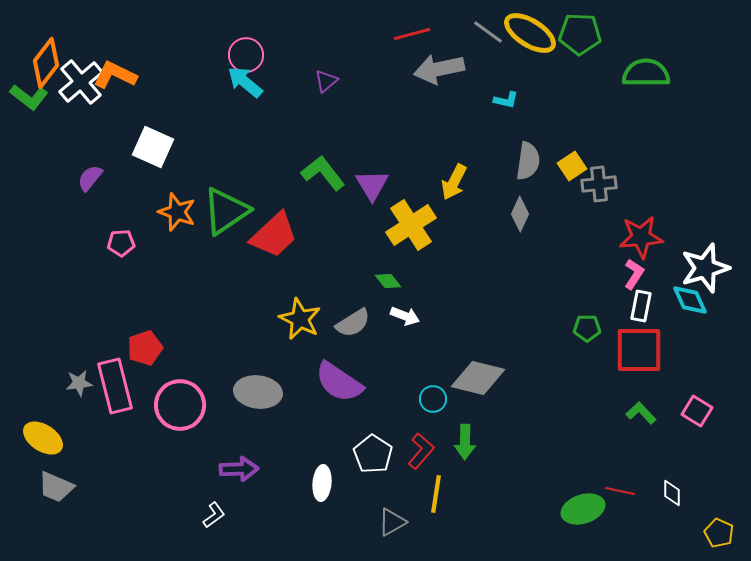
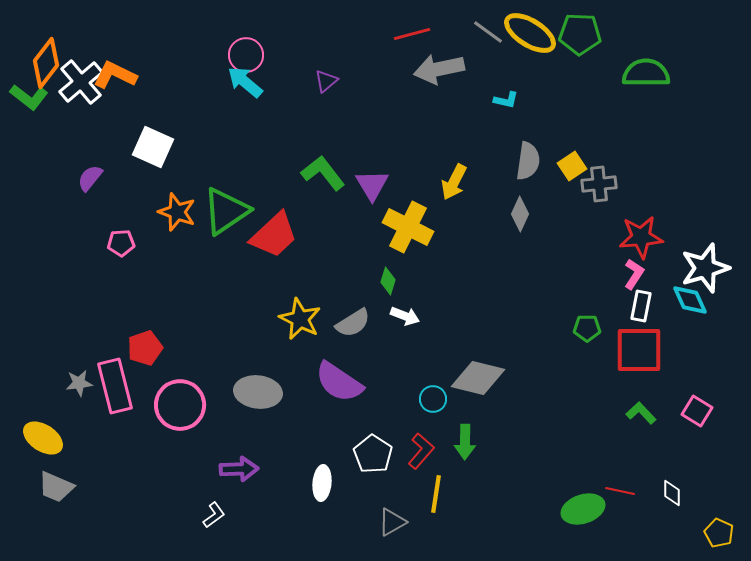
yellow cross at (411, 225): moved 3 px left, 2 px down; rotated 30 degrees counterclockwise
green diamond at (388, 281): rotated 56 degrees clockwise
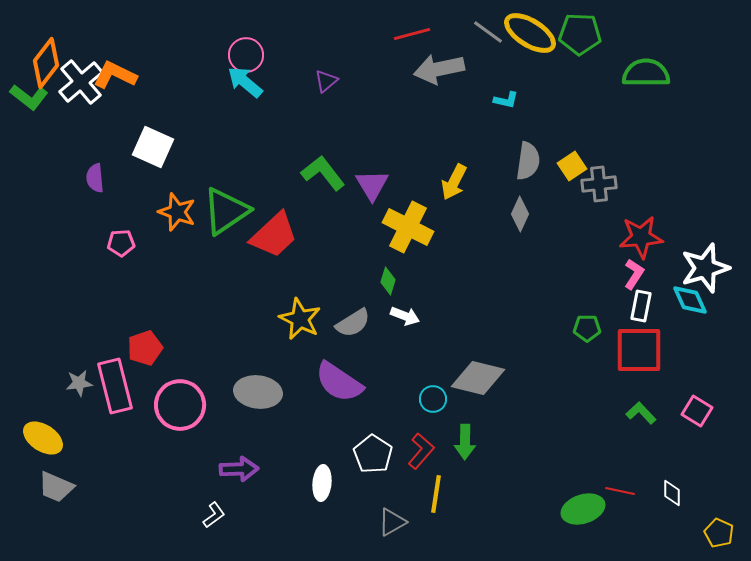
purple semicircle at (90, 178): moved 5 px right; rotated 44 degrees counterclockwise
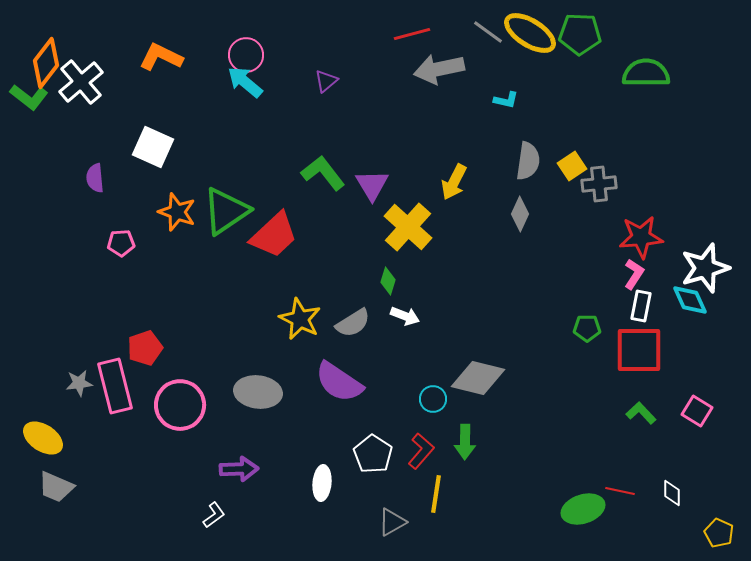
orange L-shape at (115, 75): moved 46 px right, 18 px up
yellow cross at (408, 227): rotated 15 degrees clockwise
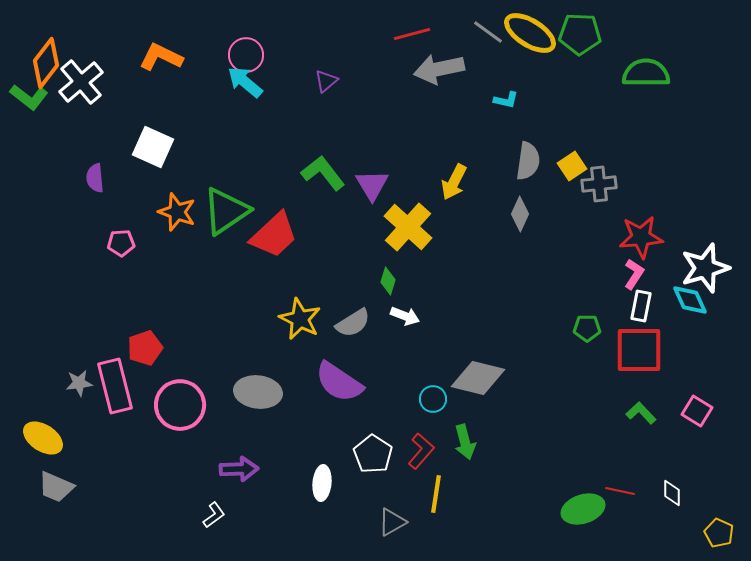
green arrow at (465, 442): rotated 16 degrees counterclockwise
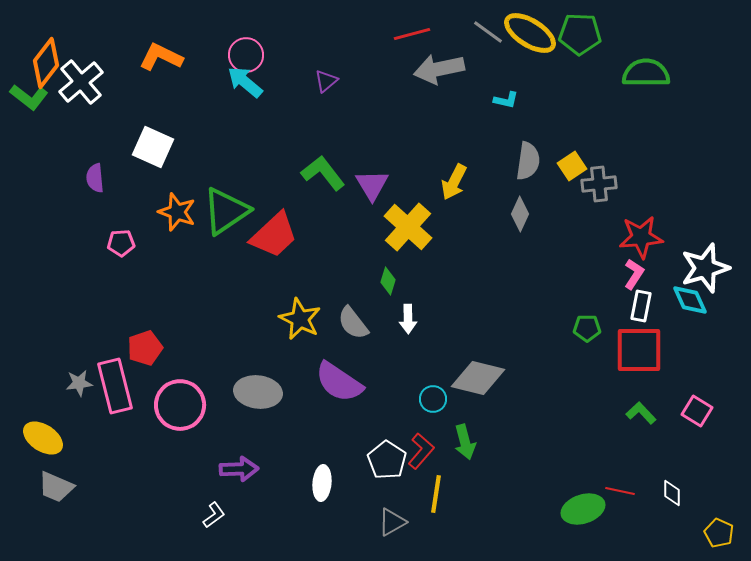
white arrow at (405, 316): moved 3 px right, 3 px down; rotated 68 degrees clockwise
gray semicircle at (353, 323): rotated 84 degrees clockwise
white pentagon at (373, 454): moved 14 px right, 6 px down
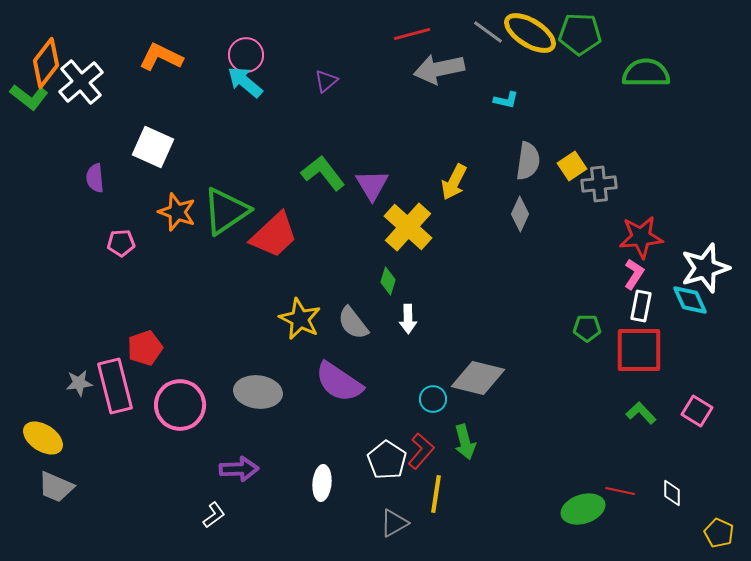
gray triangle at (392, 522): moved 2 px right, 1 px down
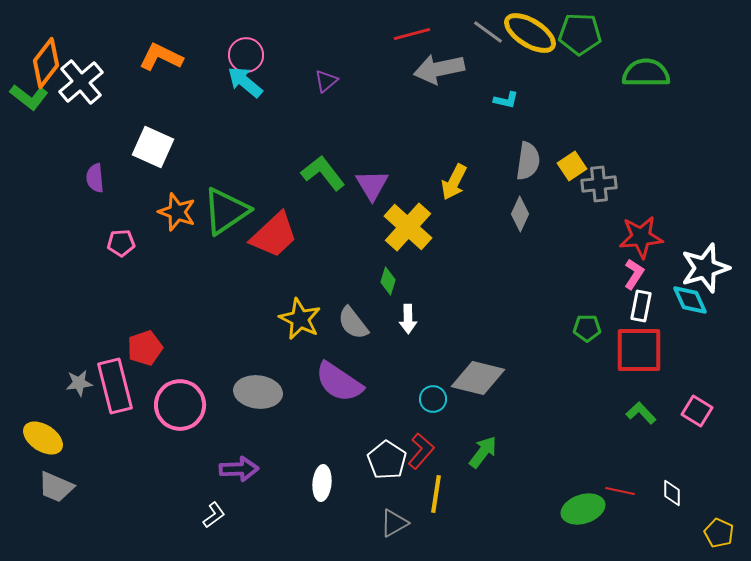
green arrow at (465, 442): moved 18 px right, 10 px down; rotated 128 degrees counterclockwise
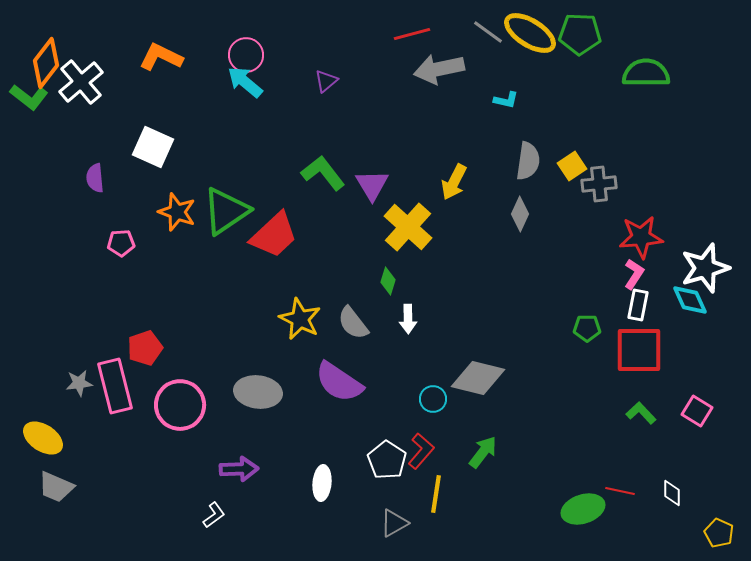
white rectangle at (641, 306): moved 3 px left, 1 px up
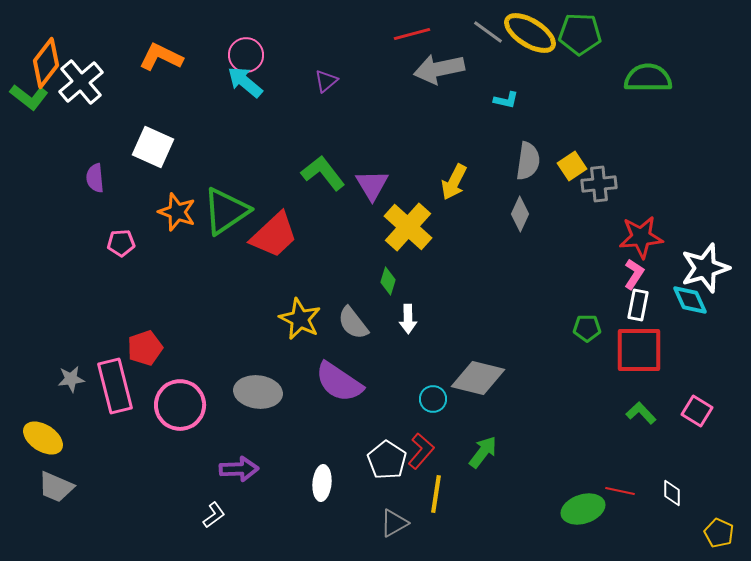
green semicircle at (646, 73): moved 2 px right, 5 px down
gray star at (79, 383): moved 8 px left, 4 px up
